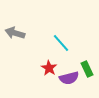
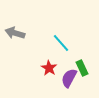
green rectangle: moved 5 px left, 1 px up
purple semicircle: rotated 132 degrees clockwise
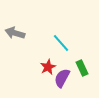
red star: moved 1 px left, 1 px up; rotated 14 degrees clockwise
purple semicircle: moved 7 px left
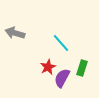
green rectangle: rotated 42 degrees clockwise
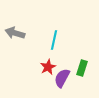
cyan line: moved 7 px left, 3 px up; rotated 54 degrees clockwise
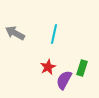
gray arrow: rotated 12 degrees clockwise
cyan line: moved 6 px up
purple semicircle: moved 2 px right, 2 px down
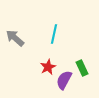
gray arrow: moved 5 px down; rotated 12 degrees clockwise
green rectangle: rotated 42 degrees counterclockwise
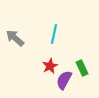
red star: moved 2 px right, 1 px up
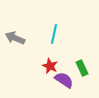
gray arrow: rotated 18 degrees counterclockwise
red star: rotated 21 degrees counterclockwise
purple semicircle: rotated 96 degrees clockwise
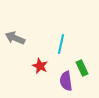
cyan line: moved 7 px right, 10 px down
red star: moved 10 px left
purple semicircle: moved 2 px right, 1 px down; rotated 132 degrees counterclockwise
